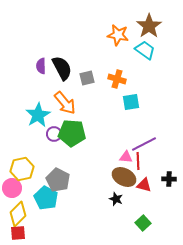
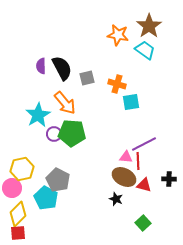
orange cross: moved 5 px down
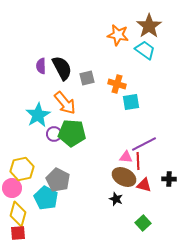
yellow diamond: rotated 30 degrees counterclockwise
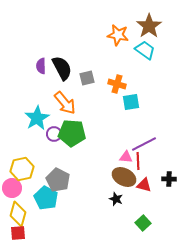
cyan star: moved 1 px left, 3 px down
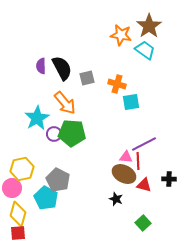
orange star: moved 3 px right
brown ellipse: moved 3 px up
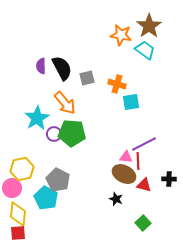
yellow diamond: rotated 10 degrees counterclockwise
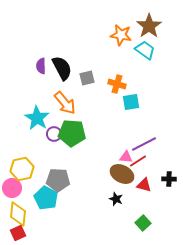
cyan star: rotated 10 degrees counterclockwise
red line: rotated 60 degrees clockwise
brown ellipse: moved 2 px left
gray pentagon: rotated 25 degrees counterclockwise
red square: rotated 21 degrees counterclockwise
